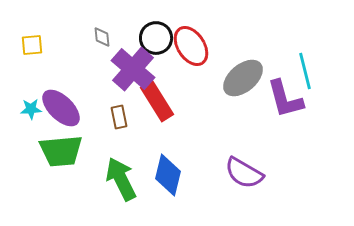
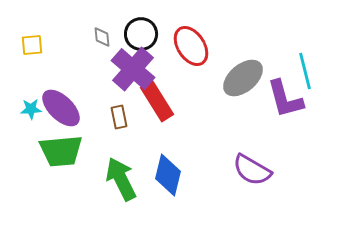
black circle: moved 15 px left, 4 px up
purple semicircle: moved 8 px right, 3 px up
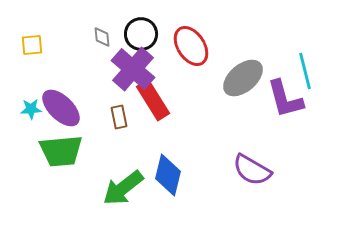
red rectangle: moved 4 px left, 1 px up
green arrow: moved 2 px right, 9 px down; rotated 102 degrees counterclockwise
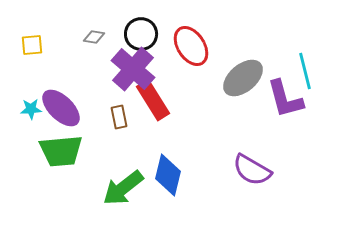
gray diamond: moved 8 px left; rotated 75 degrees counterclockwise
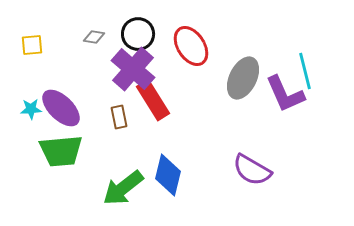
black circle: moved 3 px left
gray ellipse: rotated 24 degrees counterclockwise
purple L-shape: moved 5 px up; rotated 9 degrees counterclockwise
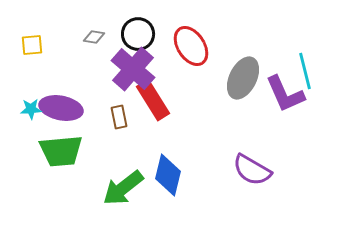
purple ellipse: rotated 33 degrees counterclockwise
